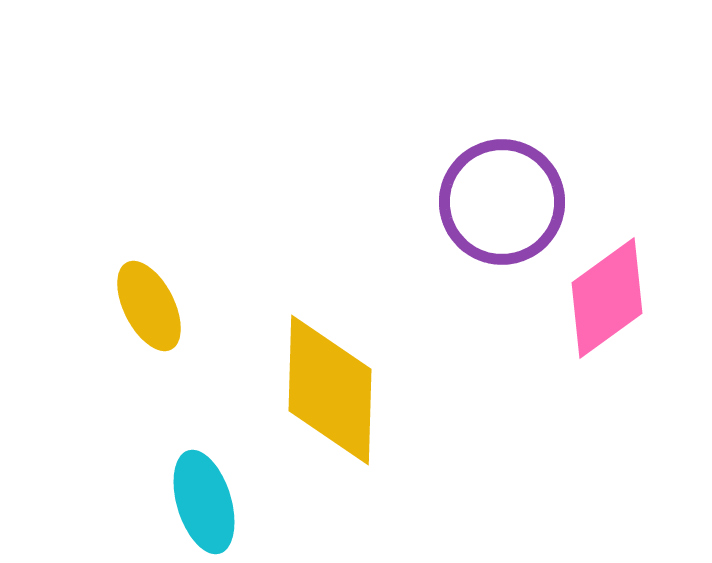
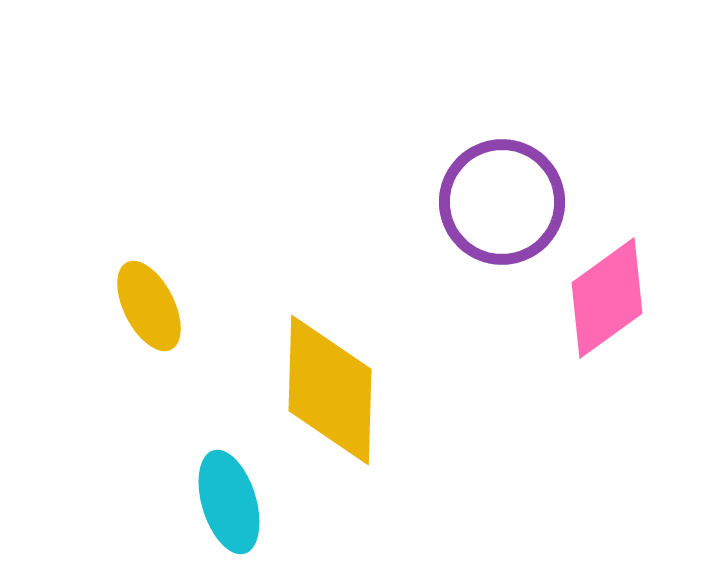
cyan ellipse: moved 25 px right
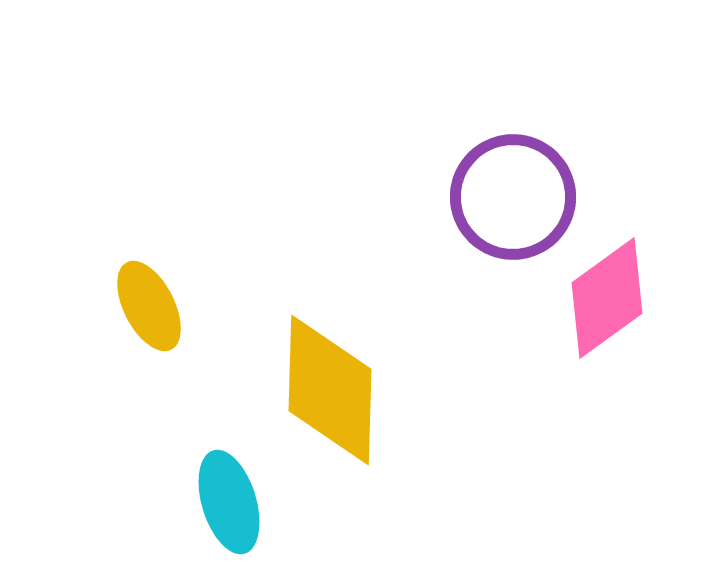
purple circle: moved 11 px right, 5 px up
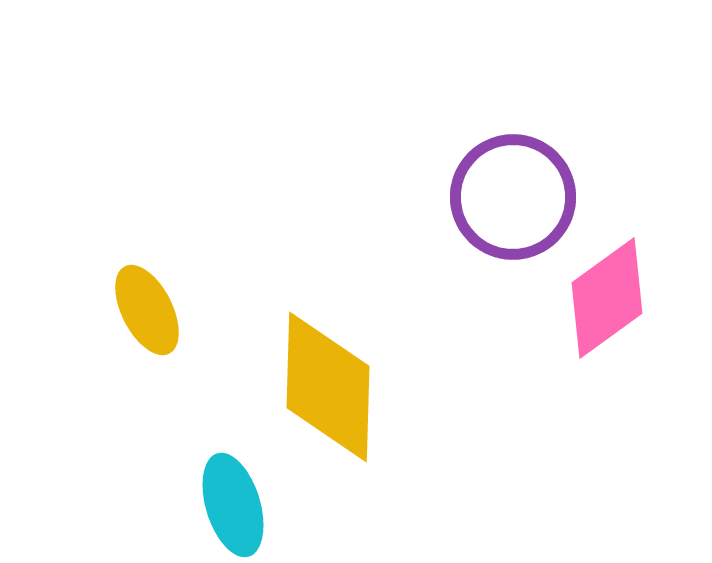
yellow ellipse: moved 2 px left, 4 px down
yellow diamond: moved 2 px left, 3 px up
cyan ellipse: moved 4 px right, 3 px down
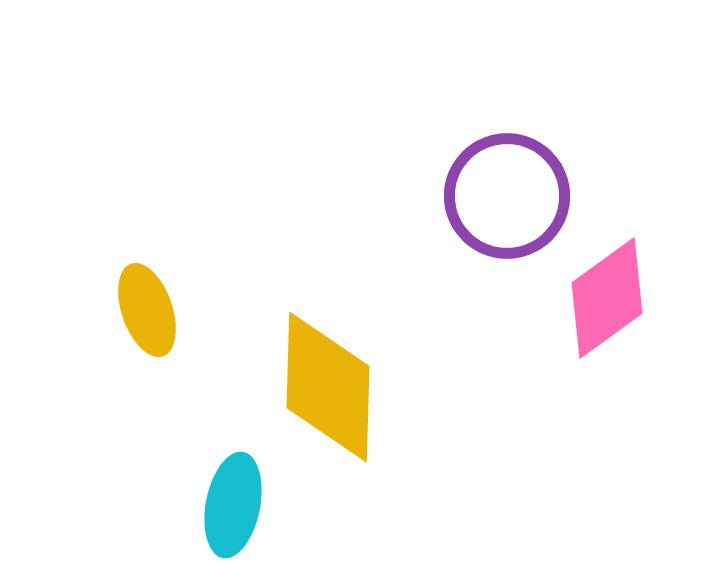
purple circle: moved 6 px left, 1 px up
yellow ellipse: rotated 8 degrees clockwise
cyan ellipse: rotated 28 degrees clockwise
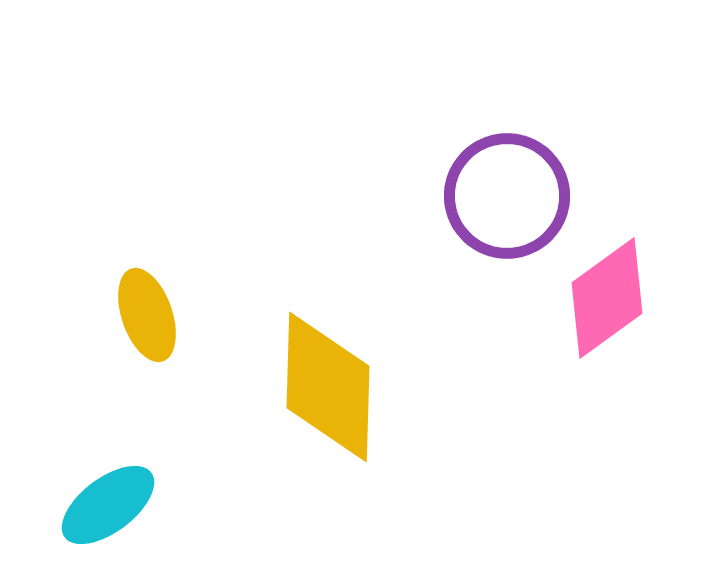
yellow ellipse: moved 5 px down
cyan ellipse: moved 125 px left; rotated 42 degrees clockwise
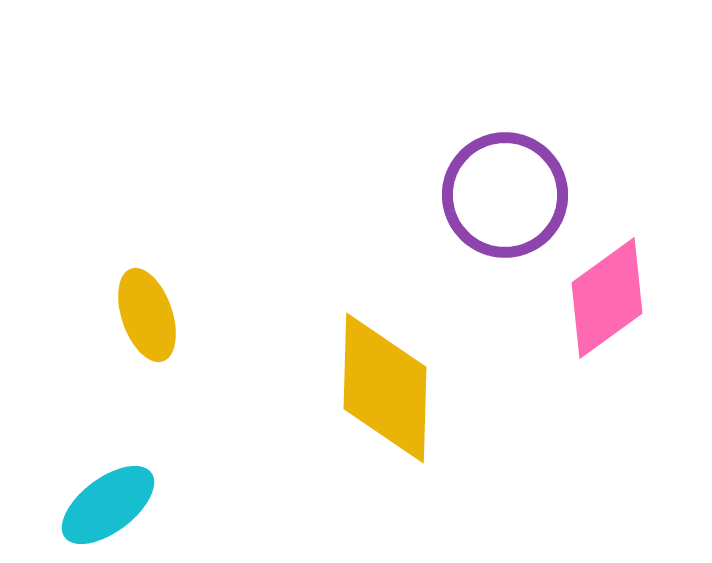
purple circle: moved 2 px left, 1 px up
yellow diamond: moved 57 px right, 1 px down
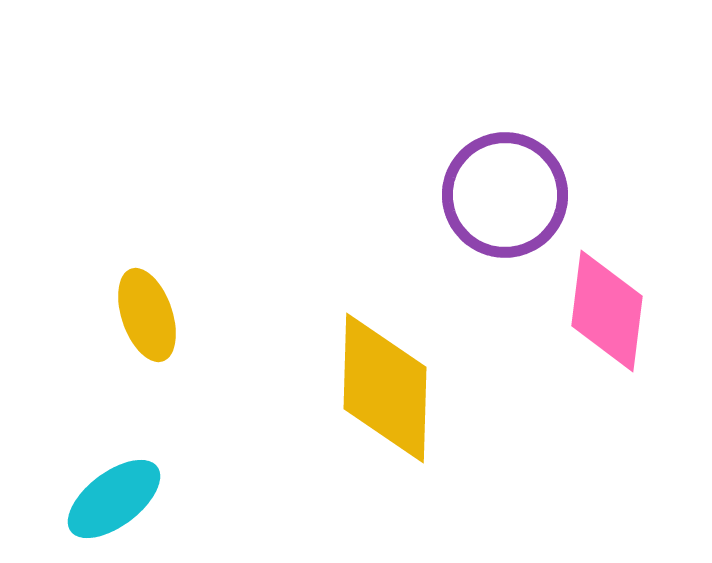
pink diamond: moved 13 px down; rotated 47 degrees counterclockwise
cyan ellipse: moved 6 px right, 6 px up
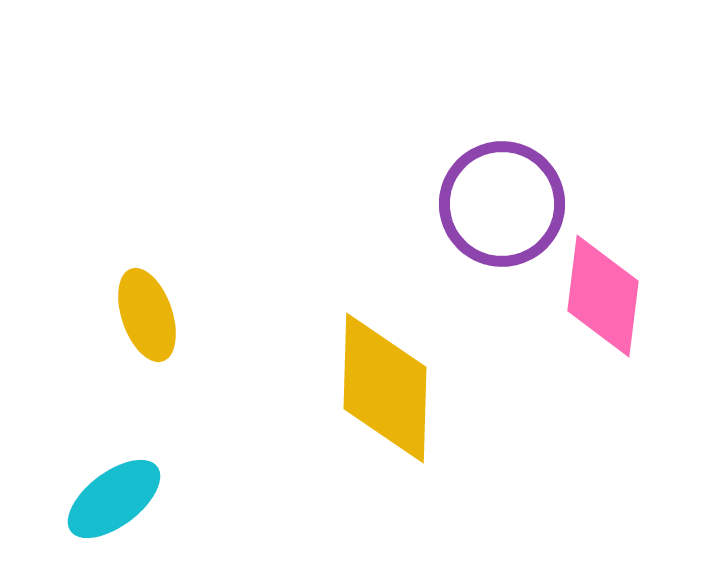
purple circle: moved 3 px left, 9 px down
pink diamond: moved 4 px left, 15 px up
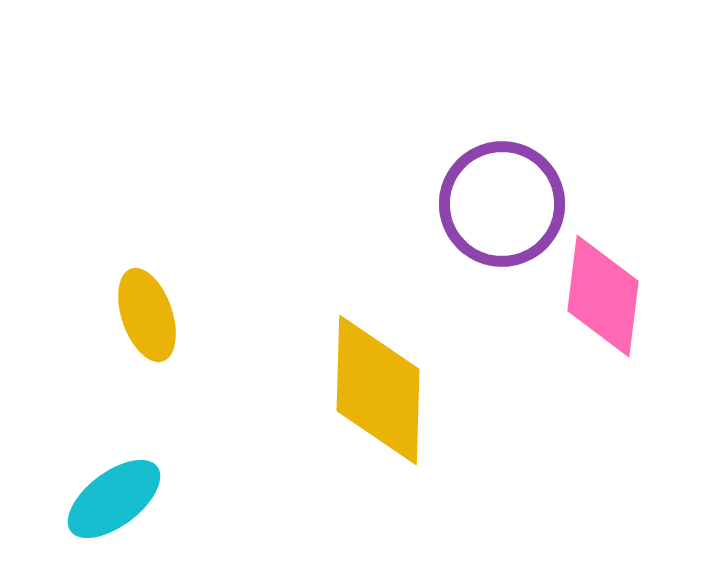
yellow diamond: moved 7 px left, 2 px down
